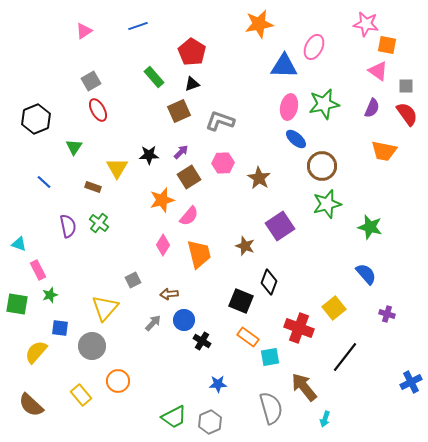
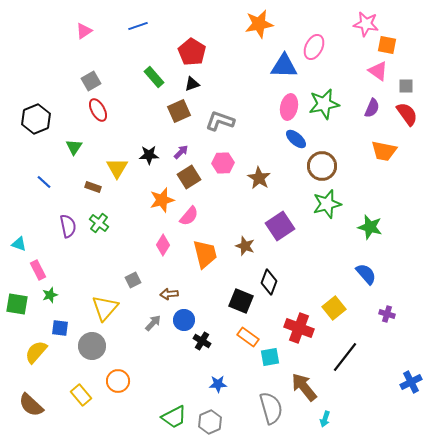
orange trapezoid at (199, 254): moved 6 px right
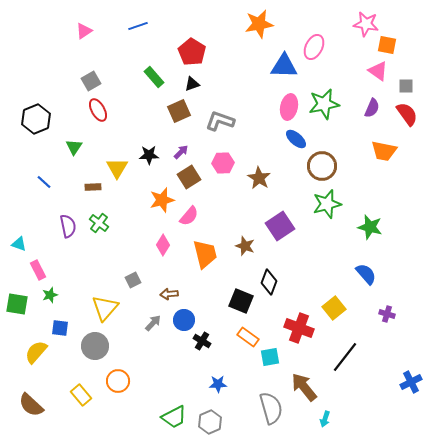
brown rectangle at (93, 187): rotated 21 degrees counterclockwise
gray circle at (92, 346): moved 3 px right
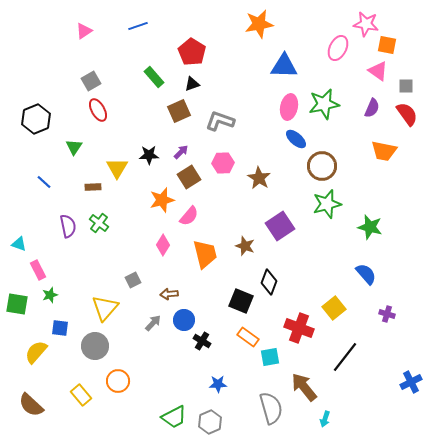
pink ellipse at (314, 47): moved 24 px right, 1 px down
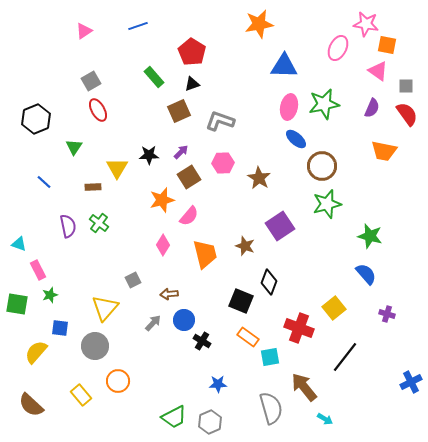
green star at (370, 227): moved 9 px down
cyan arrow at (325, 419): rotated 77 degrees counterclockwise
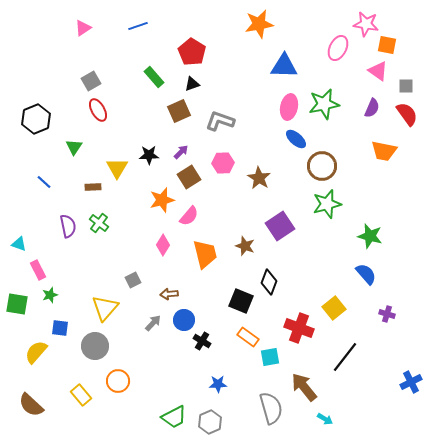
pink triangle at (84, 31): moved 1 px left, 3 px up
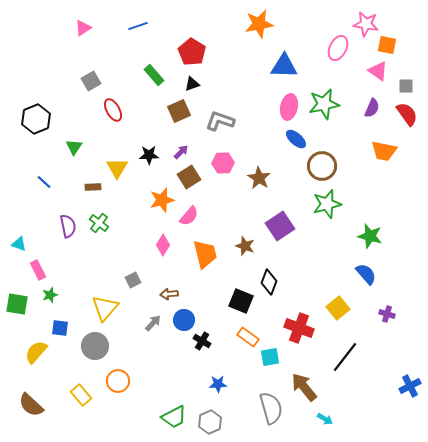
green rectangle at (154, 77): moved 2 px up
red ellipse at (98, 110): moved 15 px right
yellow square at (334, 308): moved 4 px right
blue cross at (411, 382): moved 1 px left, 4 px down
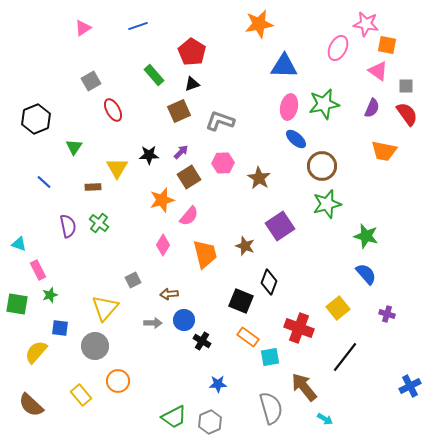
green star at (370, 236): moved 4 px left
gray arrow at (153, 323): rotated 48 degrees clockwise
